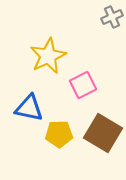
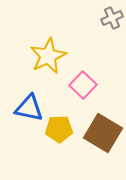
gray cross: moved 1 px down
pink square: rotated 20 degrees counterclockwise
yellow pentagon: moved 5 px up
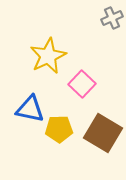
pink square: moved 1 px left, 1 px up
blue triangle: moved 1 px right, 1 px down
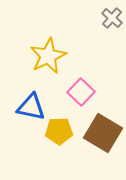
gray cross: rotated 25 degrees counterclockwise
pink square: moved 1 px left, 8 px down
blue triangle: moved 1 px right, 2 px up
yellow pentagon: moved 2 px down
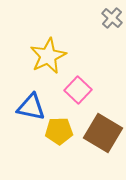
pink square: moved 3 px left, 2 px up
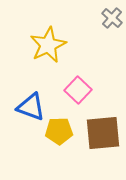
yellow star: moved 11 px up
blue triangle: rotated 8 degrees clockwise
brown square: rotated 36 degrees counterclockwise
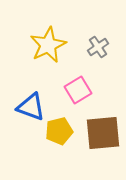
gray cross: moved 14 px left, 29 px down; rotated 15 degrees clockwise
pink square: rotated 16 degrees clockwise
yellow pentagon: rotated 12 degrees counterclockwise
